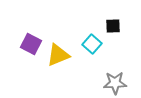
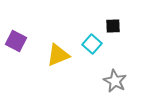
purple square: moved 15 px left, 3 px up
gray star: moved 2 px up; rotated 30 degrees clockwise
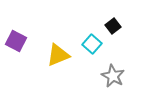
black square: rotated 35 degrees counterclockwise
gray star: moved 2 px left, 5 px up
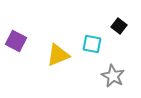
black square: moved 6 px right; rotated 14 degrees counterclockwise
cyan square: rotated 30 degrees counterclockwise
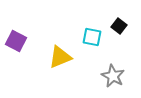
cyan square: moved 7 px up
yellow triangle: moved 2 px right, 2 px down
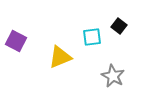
cyan square: rotated 18 degrees counterclockwise
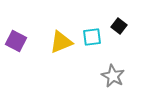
yellow triangle: moved 1 px right, 15 px up
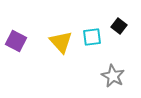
yellow triangle: rotated 50 degrees counterclockwise
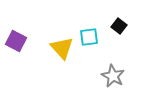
cyan square: moved 3 px left
yellow triangle: moved 1 px right, 6 px down
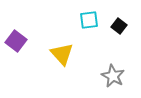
cyan square: moved 17 px up
purple square: rotated 10 degrees clockwise
yellow triangle: moved 6 px down
